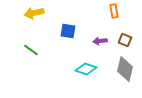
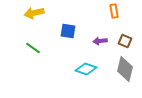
brown square: moved 1 px down
green line: moved 2 px right, 2 px up
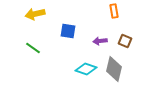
yellow arrow: moved 1 px right, 1 px down
gray diamond: moved 11 px left
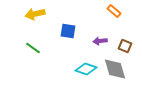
orange rectangle: rotated 40 degrees counterclockwise
brown square: moved 5 px down
gray diamond: moved 1 px right; rotated 30 degrees counterclockwise
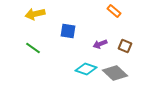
purple arrow: moved 3 px down; rotated 16 degrees counterclockwise
gray diamond: moved 4 px down; rotated 30 degrees counterclockwise
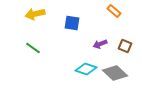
blue square: moved 4 px right, 8 px up
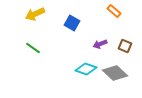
yellow arrow: rotated 12 degrees counterclockwise
blue square: rotated 21 degrees clockwise
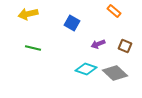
yellow arrow: moved 7 px left; rotated 12 degrees clockwise
purple arrow: moved 2 px left
green line: rotated 21 degrees counterclockwise
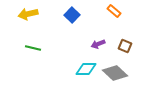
blue square: moved 8 px up; rotated 14 degrees clockwise
cyan diamond: rotated 20 degrees counterclockwise
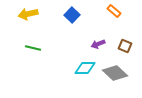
cyan diamond: moved 1 px left, 1 px up
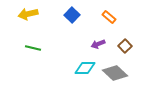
orange rectangle: moved 5 px left, 6 px down
brown square: rotated 24 degrees clockwise
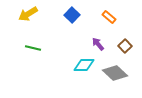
yellow arrow: rotated 18 degrees counterclockwise
purple arrow: rotated 72 degrees clockwise
cyan diamond: moved 1 px left, 3 px up
